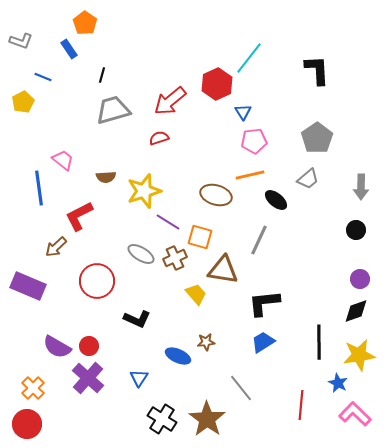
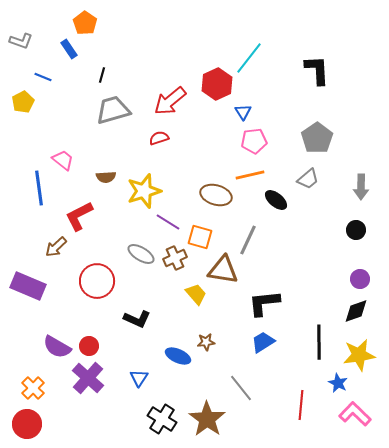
gray line at (259, 240): moved 11 px left
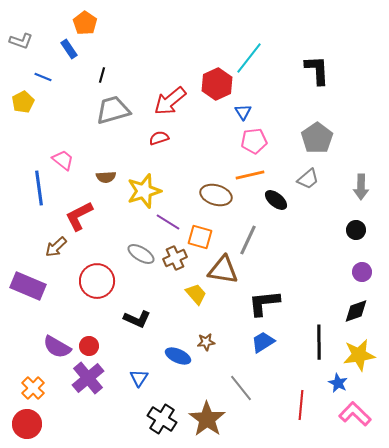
purple circle at (360, 279): moved 2 px right, 7 px up
purple cross at (88, 378): rotated 8 degrees clockwise
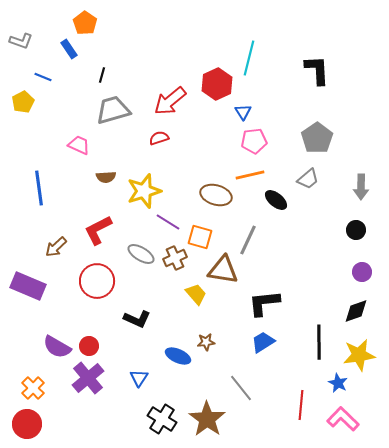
cyan line at (249, 58): rotated 24 degrees counterclockwise
pink trapezoid at (63, 160): moved 16 px right, 15 px up; rotated 15 degrees counterclockwise
red L-shape at (79, 216): moved 19 px right, 14 px down
pink L-shape at (355, 414): moved 12 px left, 5 px down
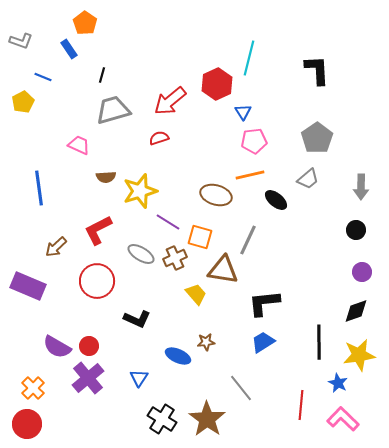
yellow star at (144, 191): moved 4 px left
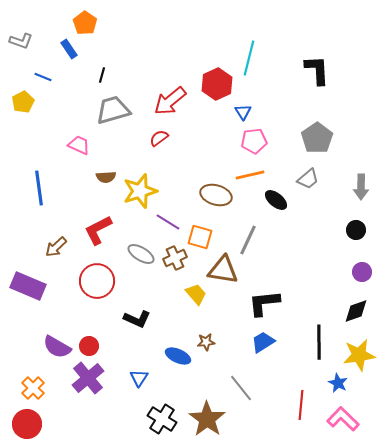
red semicircle at (159, 138): rotated 18 degrees counterclockwise
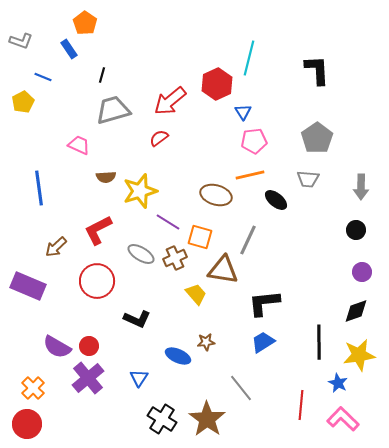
gray trapezoid at (308, 179): rotated 45 degrees clockwise
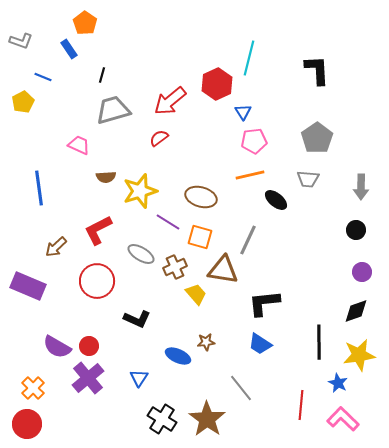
brown ellipse at (216, 195): moved 15 px left, 2 px down
brown cross at (175, 258): moved 9 px down
blue trapezoid at (263, 342): moved 3 px left, 2 px down; rotated 115 degrees counterclockwise
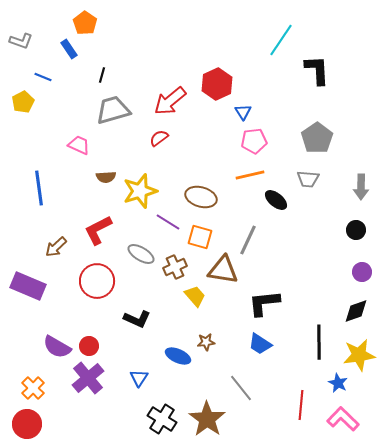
cyan line at (249, 58): moved 32 px right, 18 px up; rotated 20 degrees clockwise
yellow trapezoid at (196, 294): moved 1 px left, 2 px down
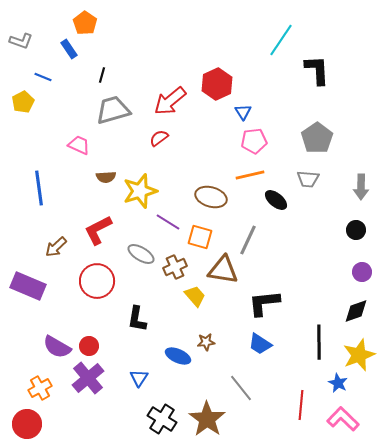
brown ellipse at (201, 197): moved 10 px right
black L-shape at (137, 319): rotated 76 degrees clockwise
yellow star at (359, 355): rotated 12 degrees counterclockwise
orange cross at (33, 388): moved 7 px right; rotated 15 degrees clockwise
